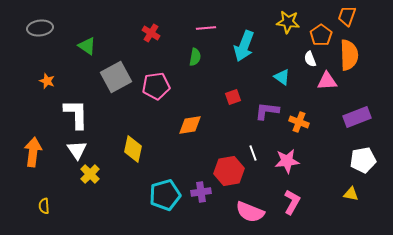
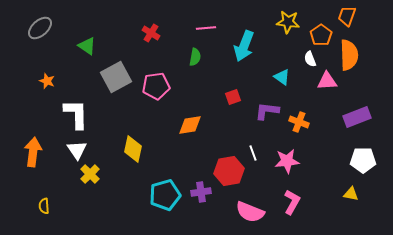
gray ellipse: rotated 35 degrees counterclockwise
white pentagon: rotated 10 degrees clockwise
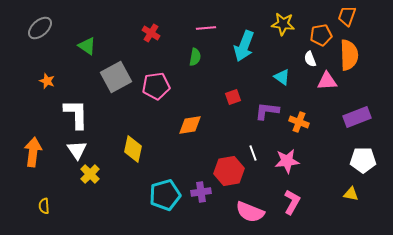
yellow star: moved 5 px left, 2 px down
orange pentagon: rotated 25 degrees clockwise
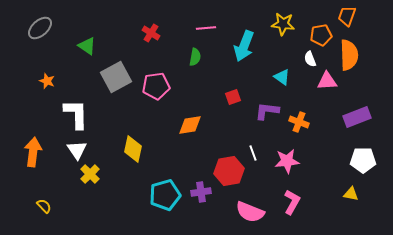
yellow semicircle: rotated 140 degrees clockwise
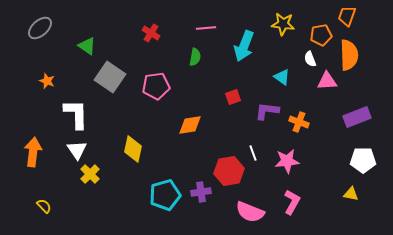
gray square: moved 6 px left; rotated 28 degrees counterclockwise
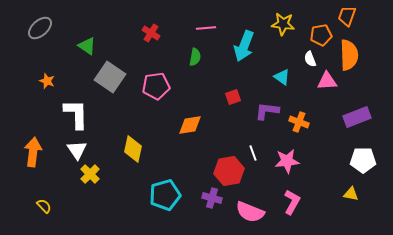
purple cross: moved 11 px right, 6 px down; rotated 24 degrees clockwise
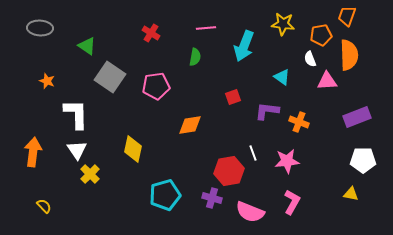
gray ellipse: rotated 45 degrees clockwise
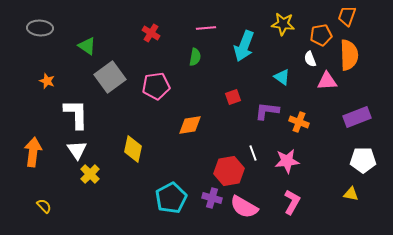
gray square: rotated 20 degrees clockwise
cyan pentagon: moved 6 px right, 3 px down; rotated 12 degrees counterclockwise
pink semicircle: moved 6 px left, 5 px up; rotated 8 degrees clockwise
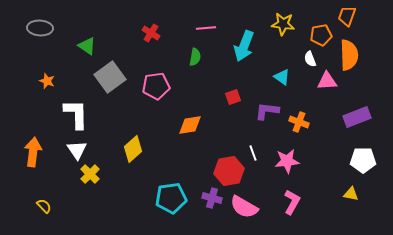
yellow diamond: rotated 36 degrees clockwise
cyan pentagon: rotated 20 degrees clockwise
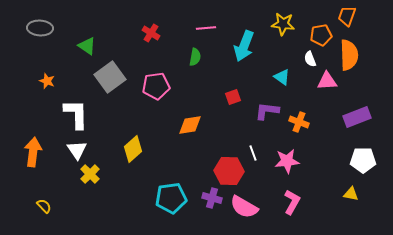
red hexagon: rotated 12 degrees clockwise
